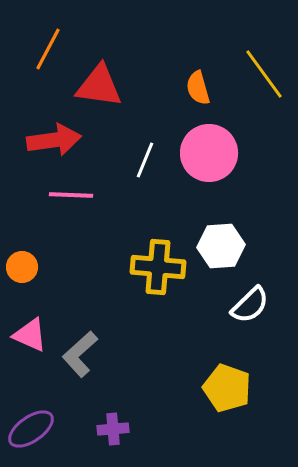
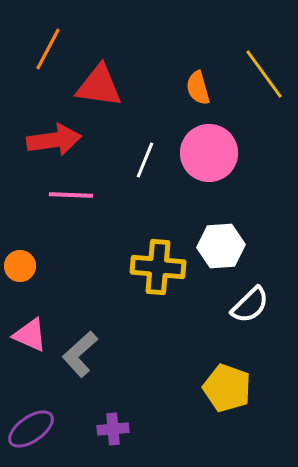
orange circle: moved 2 px left, 1 px up
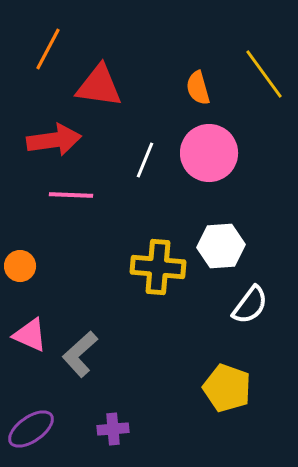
white semicircle: rotated 9 degrees counterclockwise
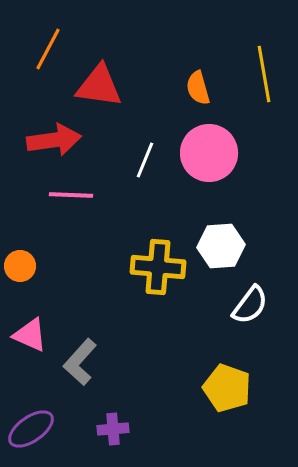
yellow line: rotated 26 degrees clockwise
gray L-shape: moved 8 px down; rotated 6 degrees counterclockwise
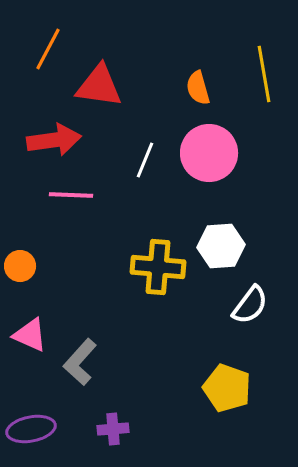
purple ellipse: rotated 24 degrees clockwise
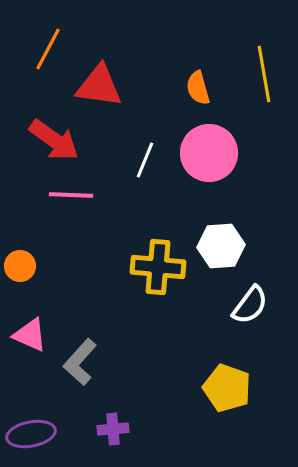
red arrow: rotated 44 degrees clockwise
purple ellipse: moved 5 px down
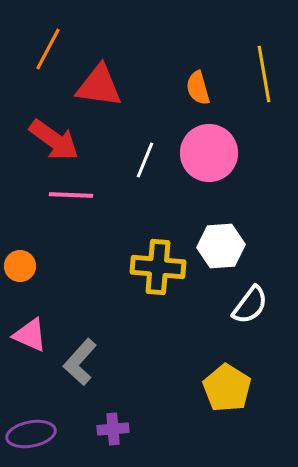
yellow pentagon: rotated 12 degrees clockwise
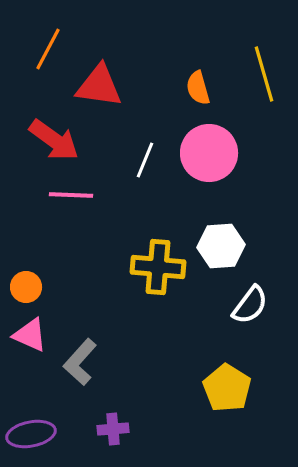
yellow line: rotated 6 degrees counterclockwise
orange circle: moved 6 px right, 21 px down
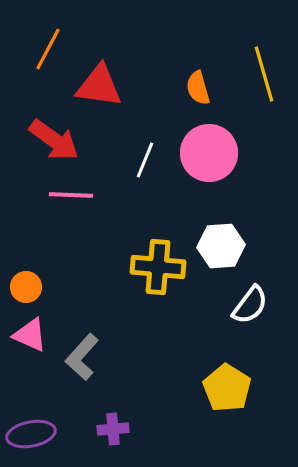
gray L-shape: moved 2 px right, 5 px up
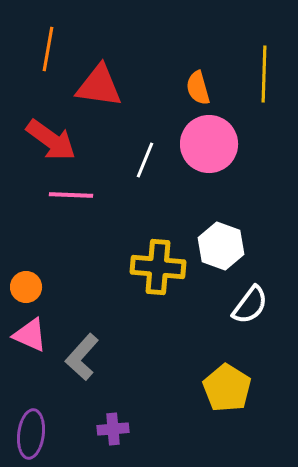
orange line: rotated 18 degrees counterclockwise
yellow line: rotated 18 degrees clockwise
red arrow: moved 3 px left
pink circle: moved 9 px up
white hexagon: rotated 24 degrees clockwise
purple ellipse: rotated 72 degrees counterclockwise
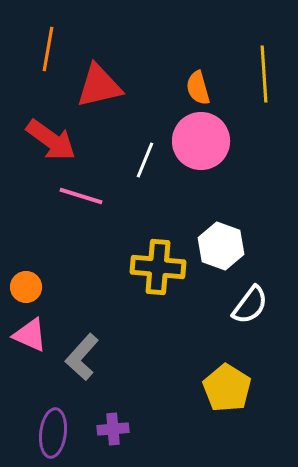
yellow line: rotated 6 degrees counterclockwise
red triangle: rotated 21 degrees counterclockwise
pink circle: moved 8 px left, 3 px up
pink line: moved 10 px right, 1 px down; rotated 15 degrees clockwise
purple ellipse: moved 22 px right, 1 px up
